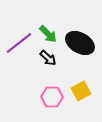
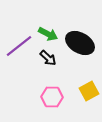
green arrow: rotated 18 degrees counterclockwise
purple line: moved 3 px down
yellow square: moved 8 px right
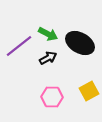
black arrow: rotated 72 degrees counterclockwise
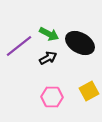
green arrow: moved 1 px right
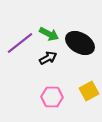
purple line: moved 1 px right, 3 px up
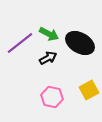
yellow square: moved 1 px up
pink hexagon: rotated 10 degrees clockwise
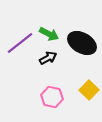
black ellipse: moved 2 px right
yellow square: rotated 18 degrees counterclockwise
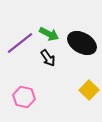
black arrow: rotated 84 degrees clockwise
pink hexagon: moved 28 px left
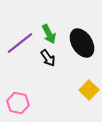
green arrow: rotated 36 degrees clockwise
black ellipse: rotated 28 degrees clockwise
pink hexagon: moved 6 px left, 6 px down
